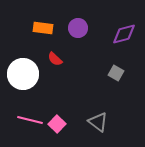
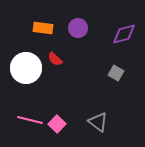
white circle: moved 3 px right, 6 px up
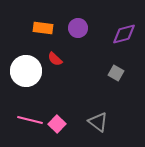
white circle: moved 3 px down
